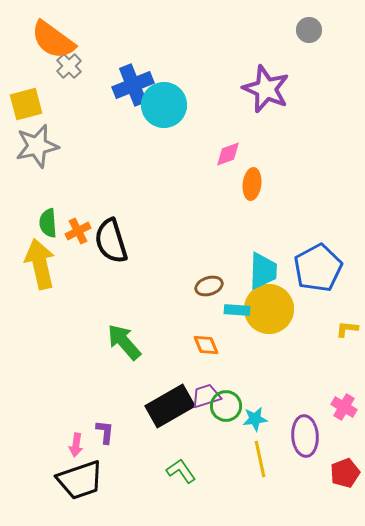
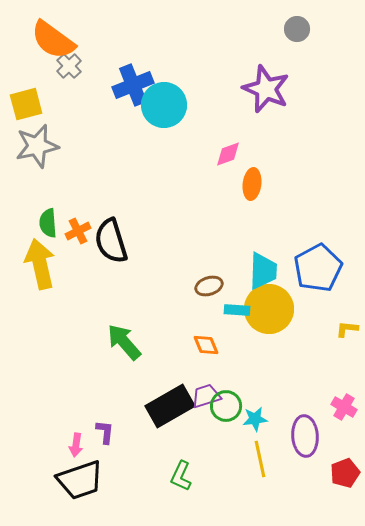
gray circle: moved 12 px left, 1 px up
green L-shape: moved 5 px down; rotated 120 degrees counterclockwise
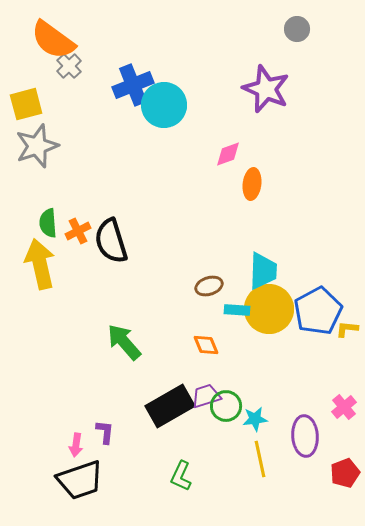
gray star: rotated 6 degrees counterclockwise
blue pentagon: moved 43 px down
pink cross: rotated 20 degrees clockwise
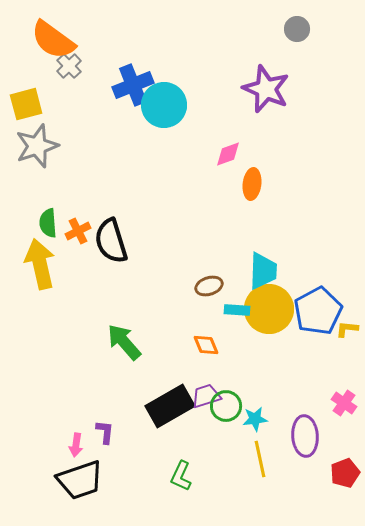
pink cross: moved 4 px up; rotated 15 degrees counterclockwise
